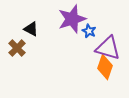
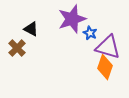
blue star: moved 1 px right, 2 px down
purple triangle: moved 1 px up
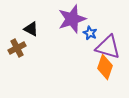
brown cross: rotated 18 degrees clockwise
